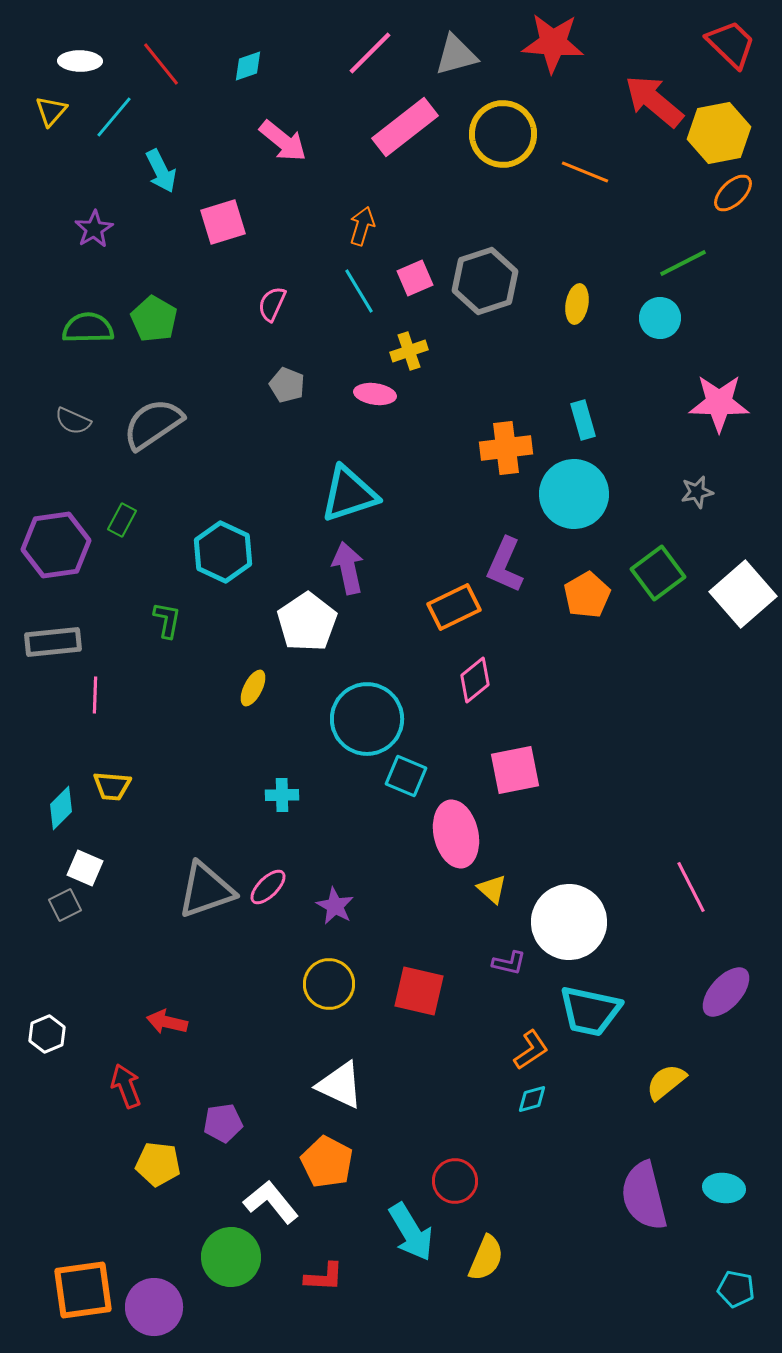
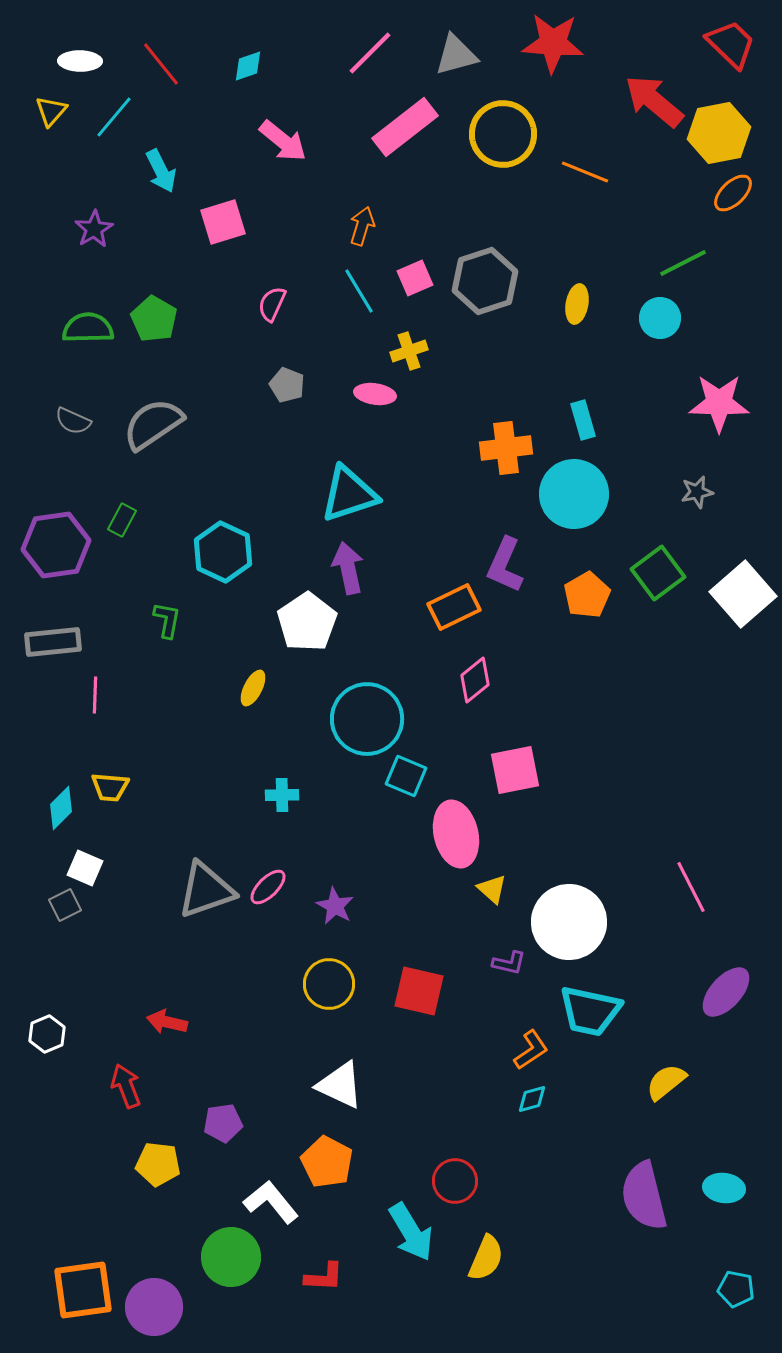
yellow trapezoid at (112, 786): moved 2 px left, 1 px down
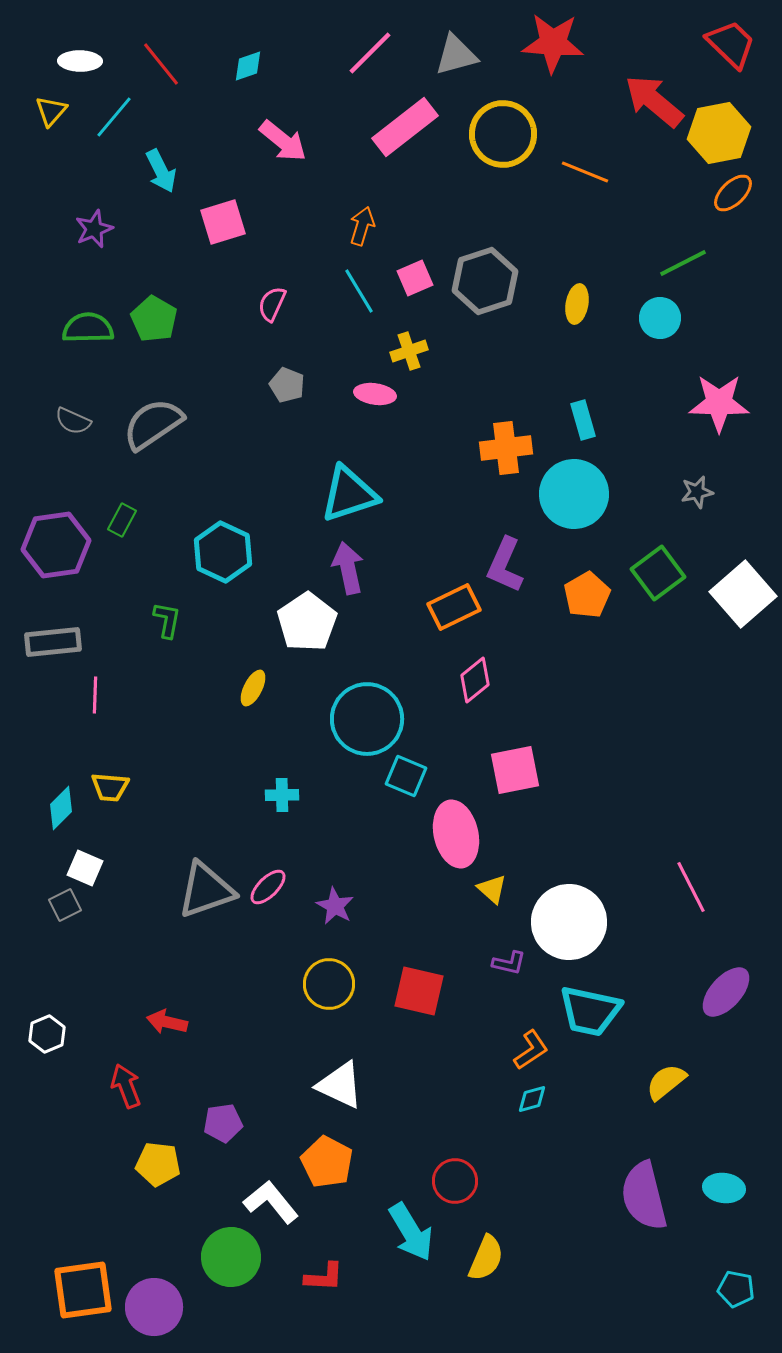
purple star at (94, 229): rotated 9 degrees clockwise
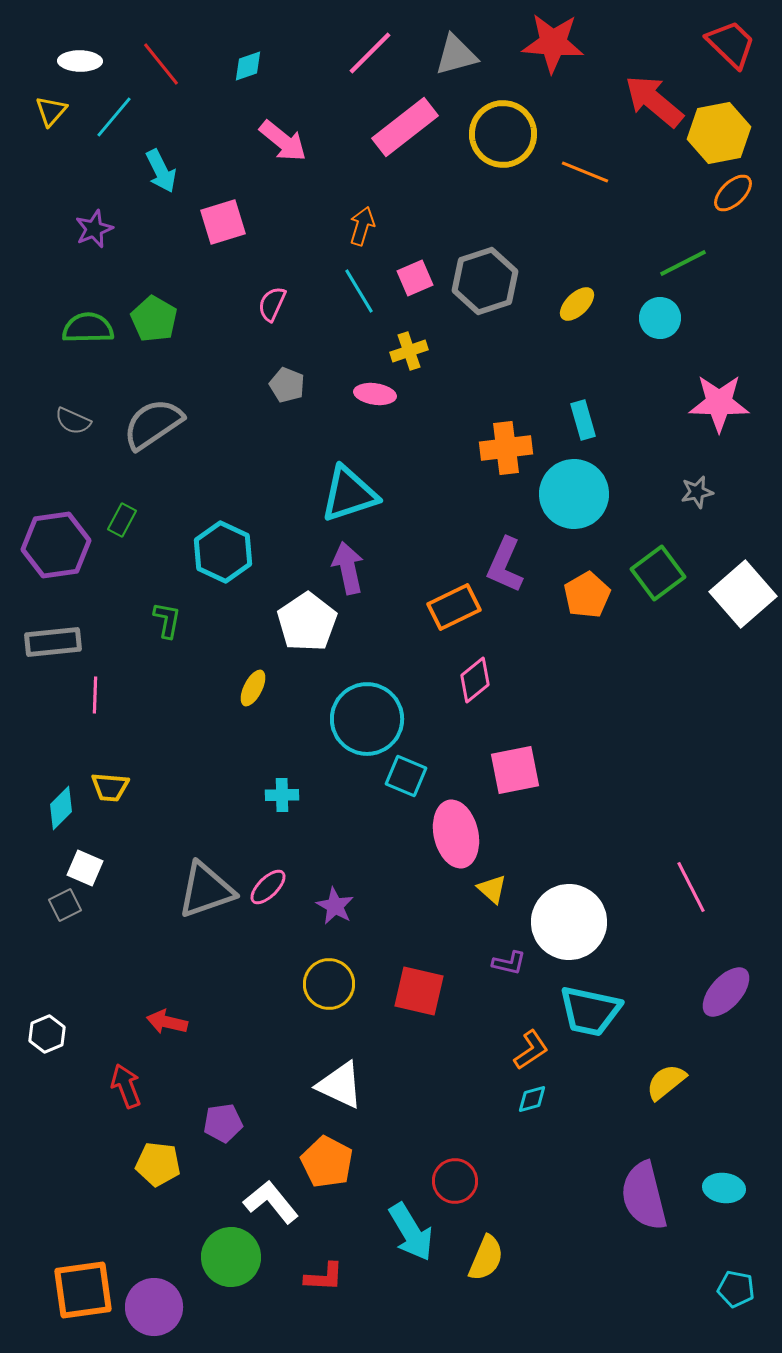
yellow ellipse at (577, 304): rotated 36 degrees clockwise
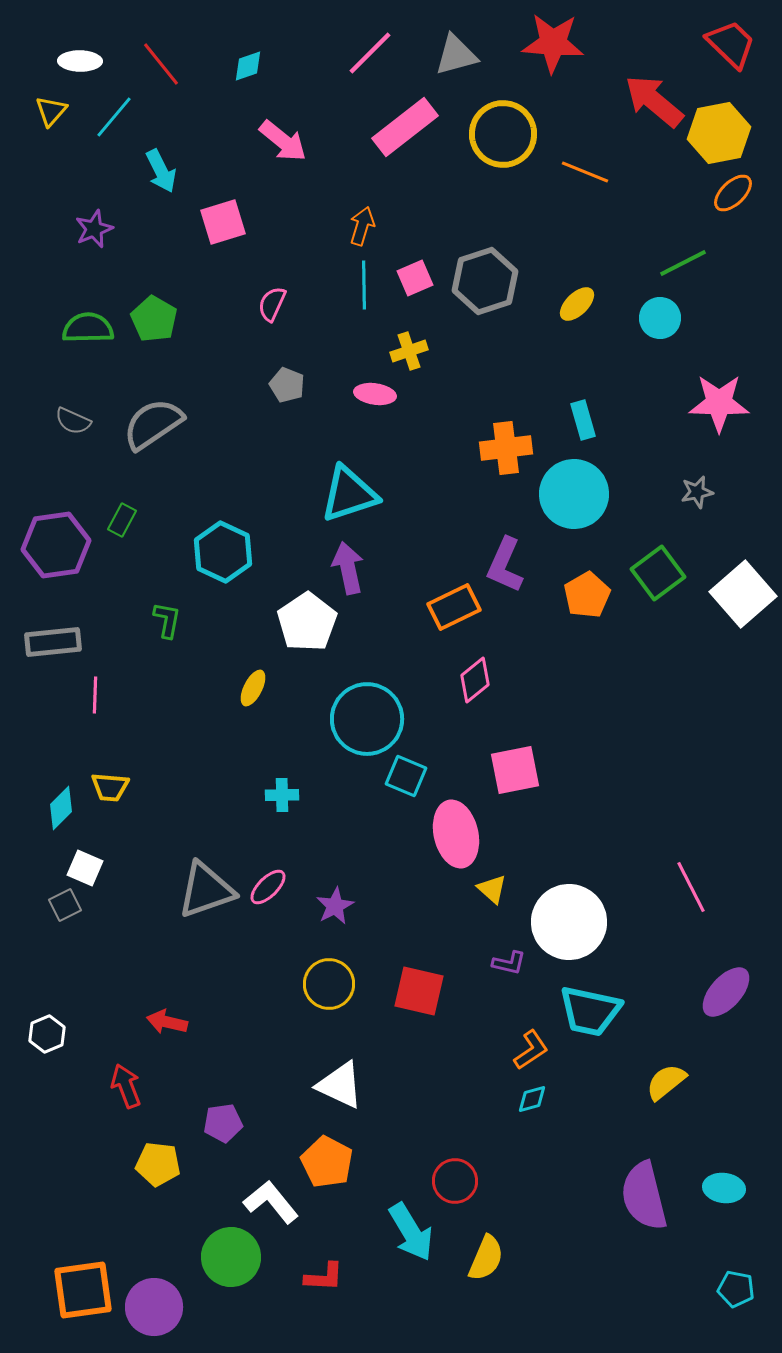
cyan line at (359, 291): moved 5 px right, 6 px up; rotated 30 degrees clockwise
purple star at (335, 906): rotated 15 degrees clockwise
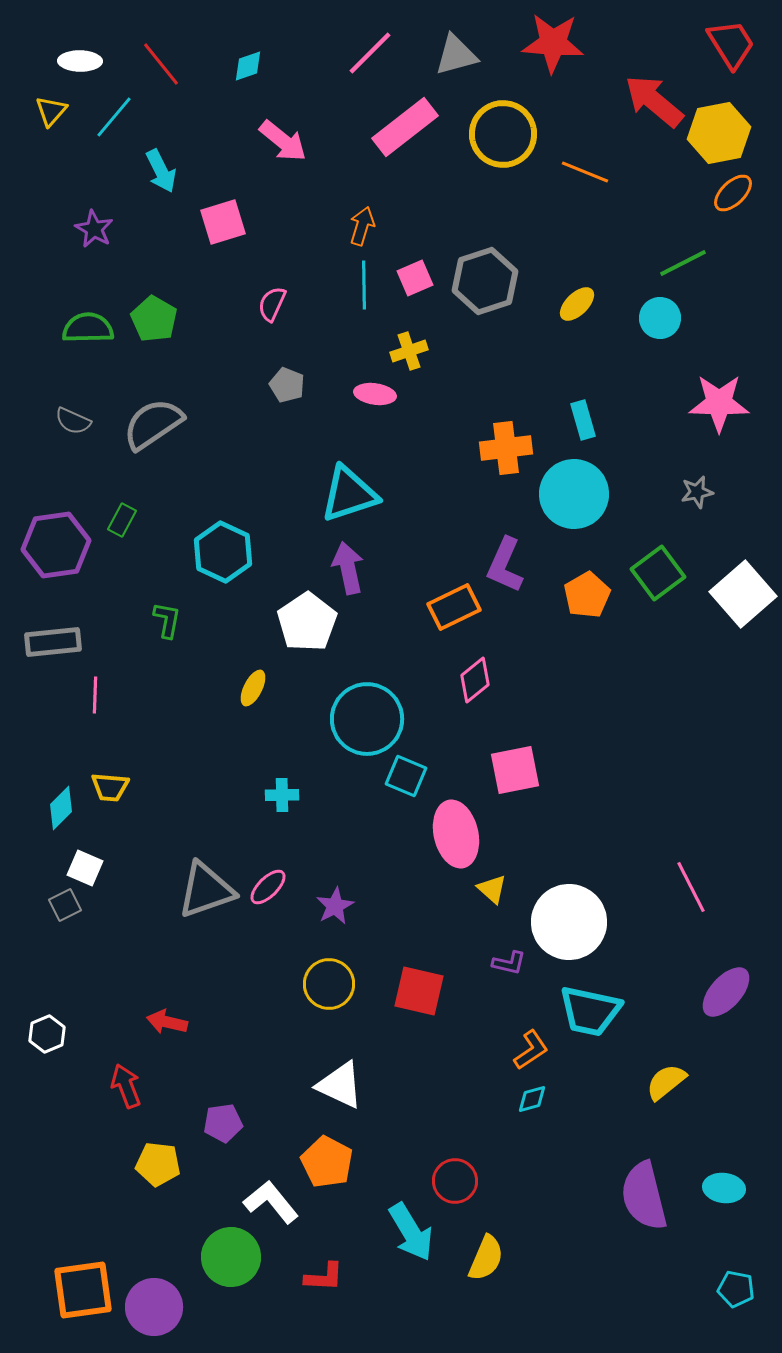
red trapezoid at (731, 44): rotated 14 degrees clockwise
purple star at (94, 229): rotated 21 degrees counterclockwise
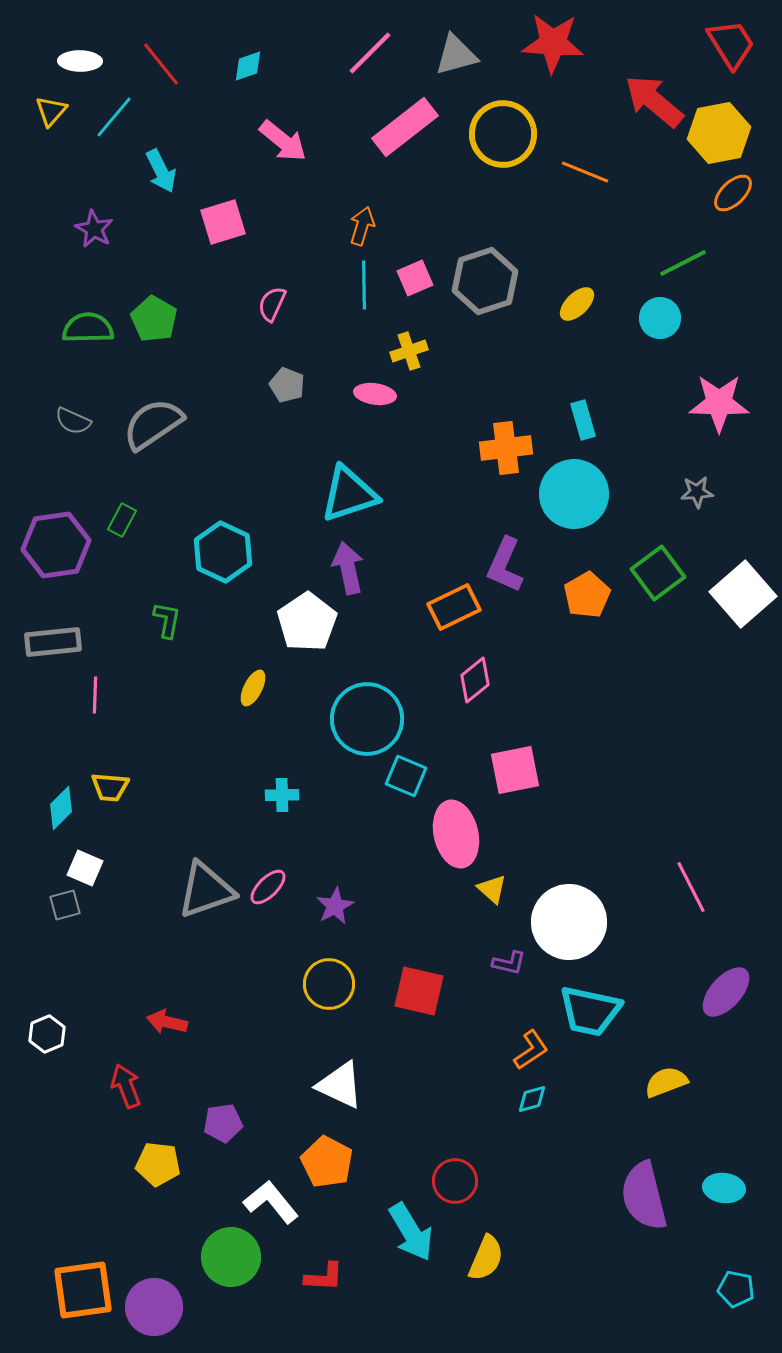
gray star at (697, 492): rotated 8 degrees clockwise
gray square at (65, 905): rotated 12 degrees clockwise
yellow semicircle at (666, 1082): rotated 18 degrees clockwise
